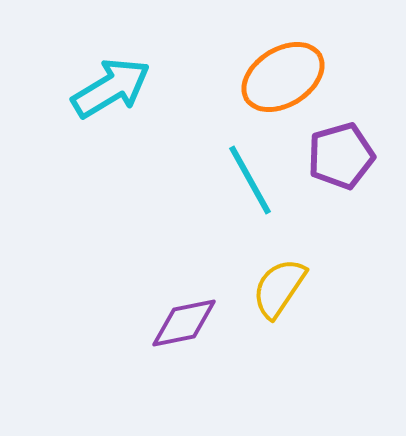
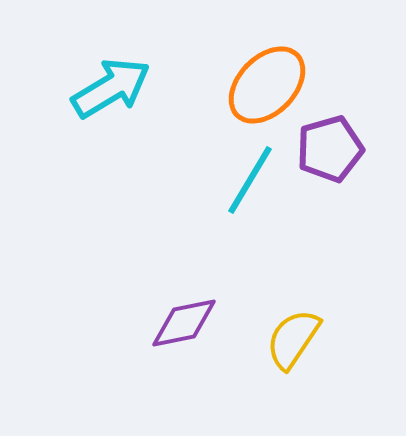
orange ellipse: moved 16 px left, 8 px down; rotated 14 degrees counterclockwise
purple pentagon: moved 11 px left, 7 px up
cyan line: rotated 60 degrees clockwise
yellow semicircle: moved 14 px right, 51 px down
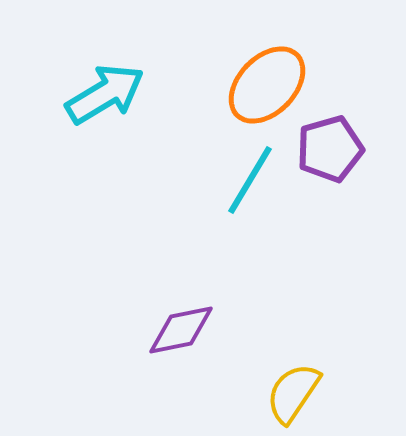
cyan arrow: moved 6 px left, 6 px down
purple diamond: moved 3 px left, 7 px down
yellow semicircle: moved 54 px down
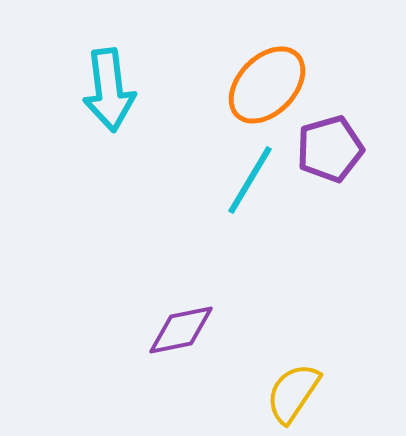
cyan arrow: moved 4 px right, 4 px up; rotated 114 degrees clockwise
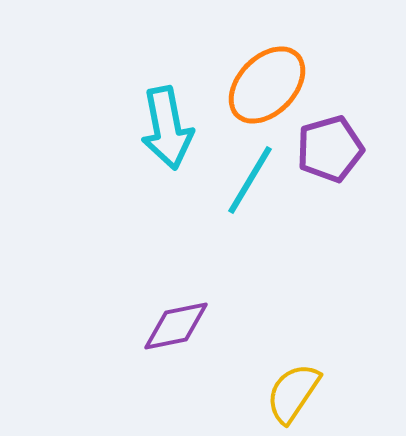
cyan arrow: moved 58 px right, 38 px down; rotated 4 degrees counterclockwise
purple diamond: moved 5 px left, 4 px up
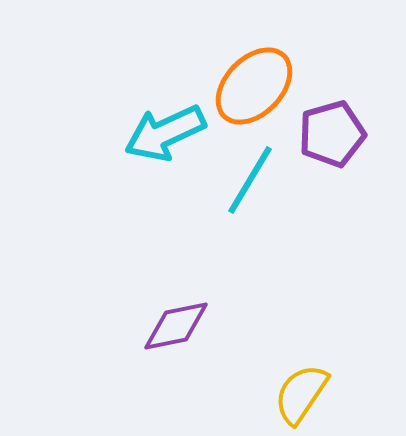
orange ellipse: moved 13 px left, 1 px down
cyan arrow: moved 2 px left, 5 px down; rotated 76 degrees clockwise
purple pentagon: moved 2 px right, 15 px up
yellow semicircle: moved 8 px right, 1 px down
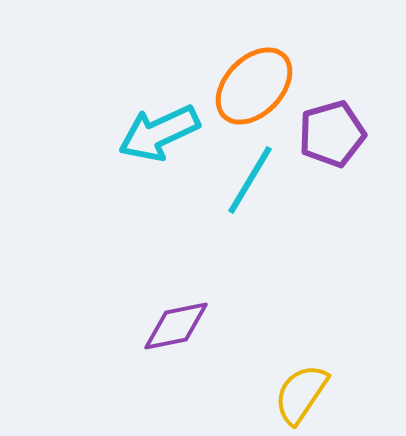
cyan arrow: moved 6 px left
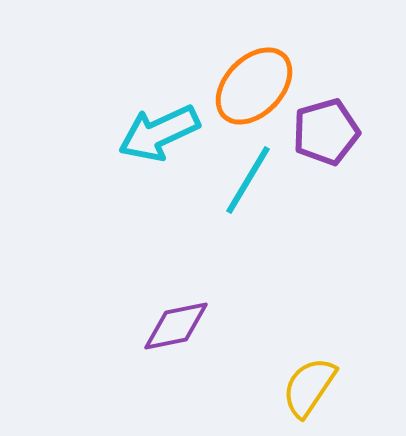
purple pentagon: moved 6 px left, 2 px up
cyan line: moved 2 px left
yellow semicircle: moved 8 px right, 7 px up
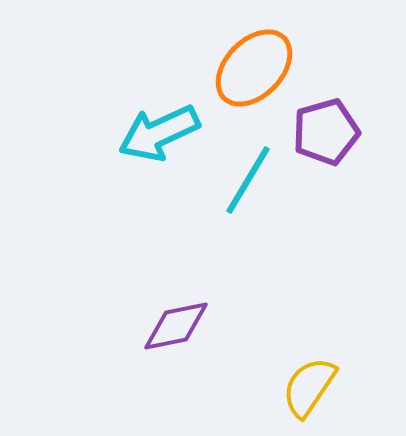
orange ellipse: moved 18 px up
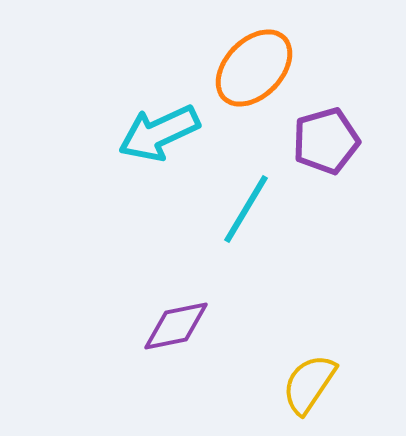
purple pentagon: moved 9 px down
cyan line: moved 2 px left, 29 px down
yellow semicircle: moved 3 px up
